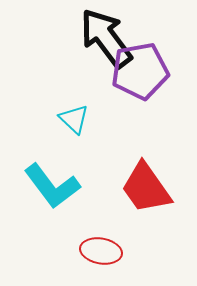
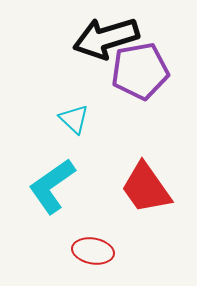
black arrow: rotated 70 degrees counterclockwise
cyan L-shape: rotated 92 degrees clockwise
red ellipse: moved 8 px left
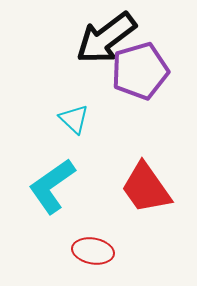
black arrow: rotated 20 degrees counterclockwise
purple pentagon: rotated 6 degrees counterclockwise
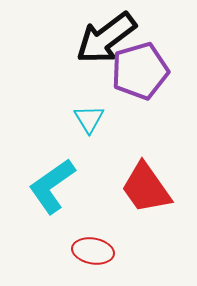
cyan triangle: moved 15 px right; rotated 16 degrees clockwise
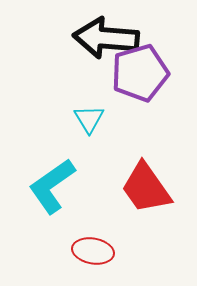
black arrow: rotated 42 degrees clockwise
purple pentagon: moved 2 px down
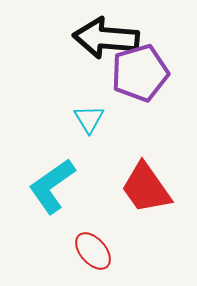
red ellipse: rotated 39 degrees clockwise
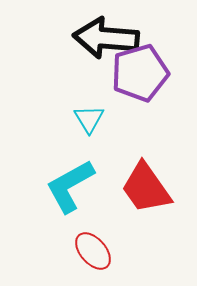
cyan L-shape: moved 18 px right; rotated 6 degrees clockwise
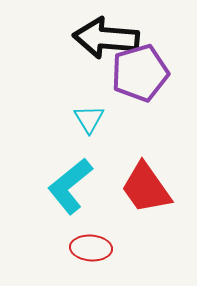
cyan L-shape: rotated 10 degrees counterclockwise
red ellipse: moved 2 px left, 3 px up; rotated 45 degrees counterclockwise
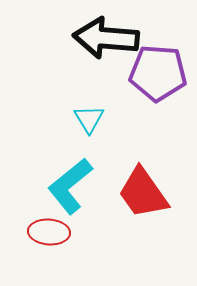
purple pentagon: moved 18 px right; rotated 20 degrees clockwise
red trapezoid: moved 3 px left, 5 px down
red ellipse: moved 42 px left, 16 px up
